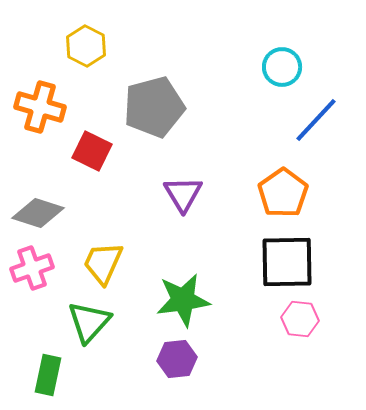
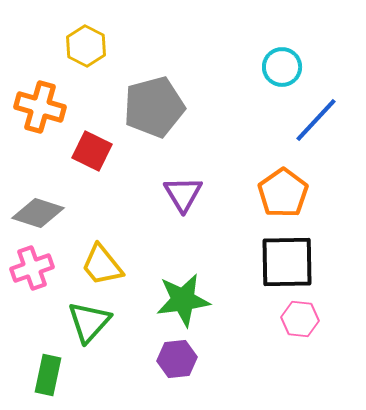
yellow trapezoid: moved 1 px left, 2 px down; rotated 63 degrees counterclockwise
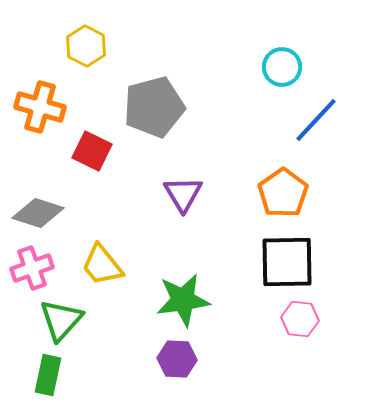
green triangle: moved 28 px left, 2 px up
purple hexagon: rotated 9 degrees clockwise
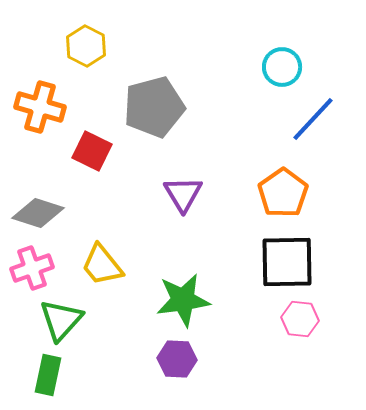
blue line: moved 3 px left, 1 px up
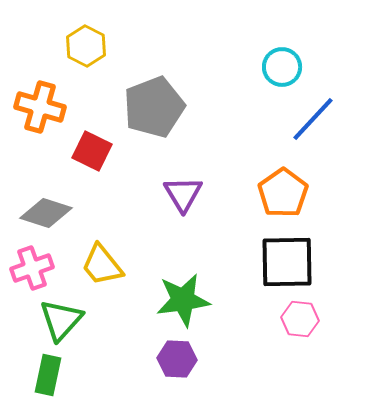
gray pentagon: rotated 6 degrees counterclockwise
gray diamond: moved 8 px right
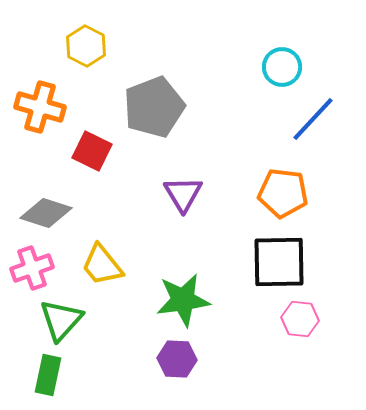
orange pentagon: rotated 30 degrees counterclockwise
black square: moved 8 px left
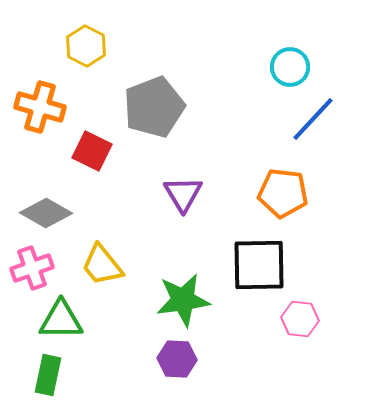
cyan circle: moved 8 px right
gray diamond: rotated 12 degrees clockwise
black square: moved 20 px left, 3 px down
green triangle: rotated 48 degrees clockwise
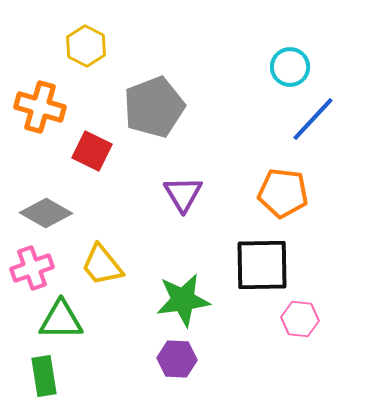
black square: moved 3 px right
green rectangle: moved 4 px left, 1 px down; rotated 21 degrees counterclockwise
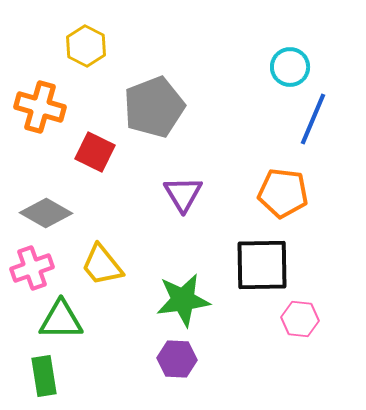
blue line: rotated 20 degrees counterclockwise
red square: moved 3 px right, 1 px down
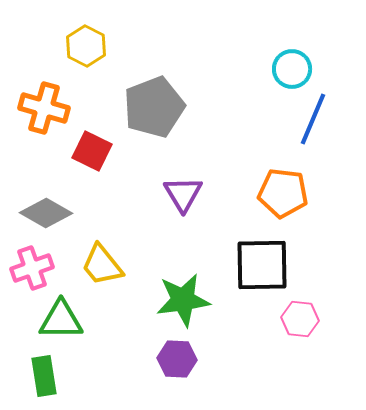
cyan circle: moved 2 px right, 2 px down
orange cross: moved 4 px right, 1 px down
red square: moved 3 px left, 1 px up
